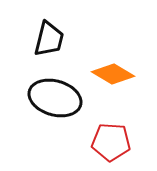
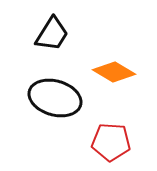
black trapezoid: moved 3 px right, 5 px up; rotated 18 degrees clockwise
orange diamond: moved 1 px right, 2 px up
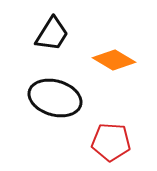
orange diamond: moved 12 px up
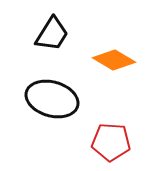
black ellipse: moved 3 px left, 1 px down
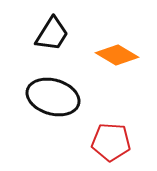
orange diamond: moved 3 px right, 5 px up
black ellipse: moved 1 px right, 2 px up
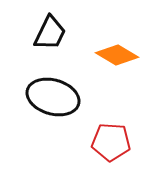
black trapezoid: moved 2 px left, 1 px up; rotated 6 degrees counterclockwise
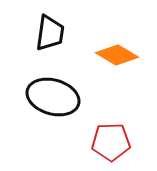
black trapezoid: rotated 18 degrees counterclockwise
red pentagon: rotated 6 degrees counterclockwise
